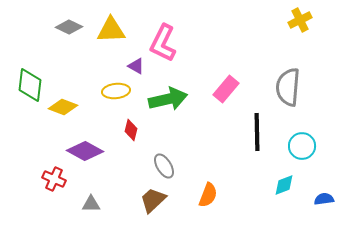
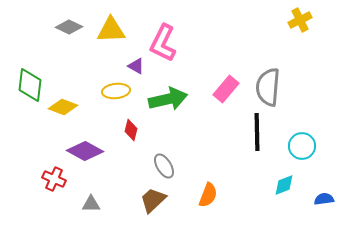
gray semicircle: moved 20 px left
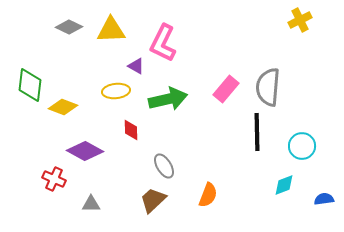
red diamond: rotated 15 degrees counterclockwise
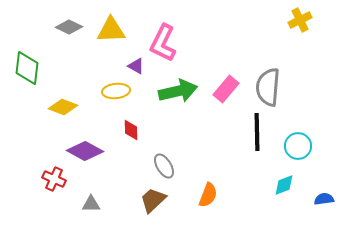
green diamond: moved 3 px left, 17 px up
green arrow: moved 10 px right, 8 px up
cyan circle: moved 4 px left
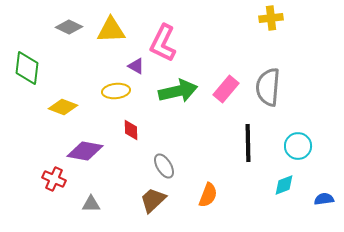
yellow cross: moved 29 px left, 2 px up; rotated 20 degrees clockwise
black line: moved 9 px left, 11 px down
purple diamond: rotated 18 degrees counterclockwise
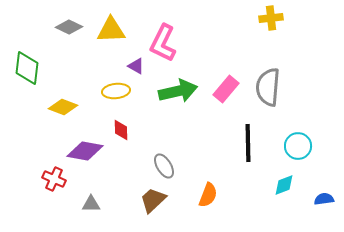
red diamond: moved 10 px left
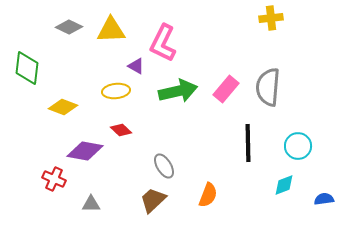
red diamond: rotated 45 degrees counterclockwise
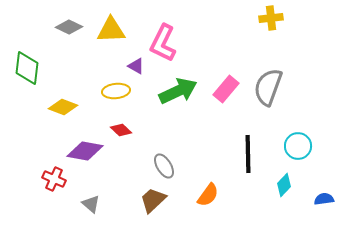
gray semicircle: rotated 15 degrees clockwise
green arrow: rotated 12 degrees counterclockwise
black line: moved 11 px down
cyan diamond: rotated 25 degrees counterclockwise
orange semicircle: rotated 15 degrees clockwise
gray triangle: rotated 42 degrees clockwise
